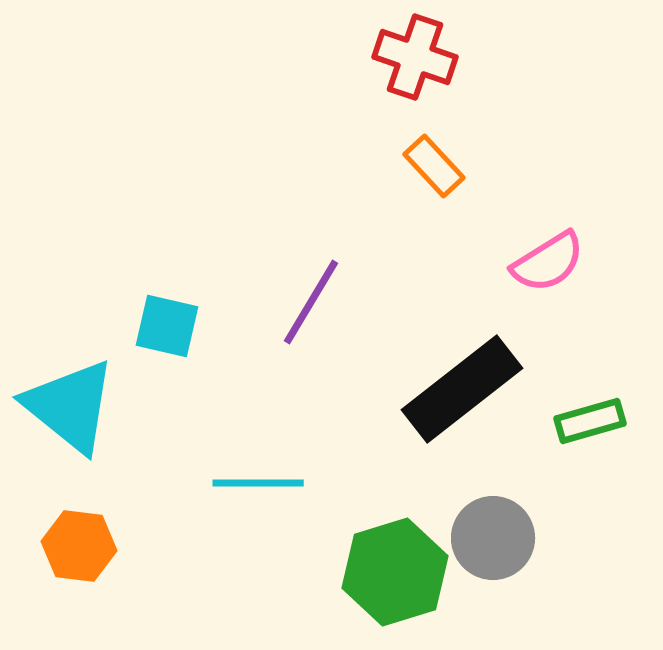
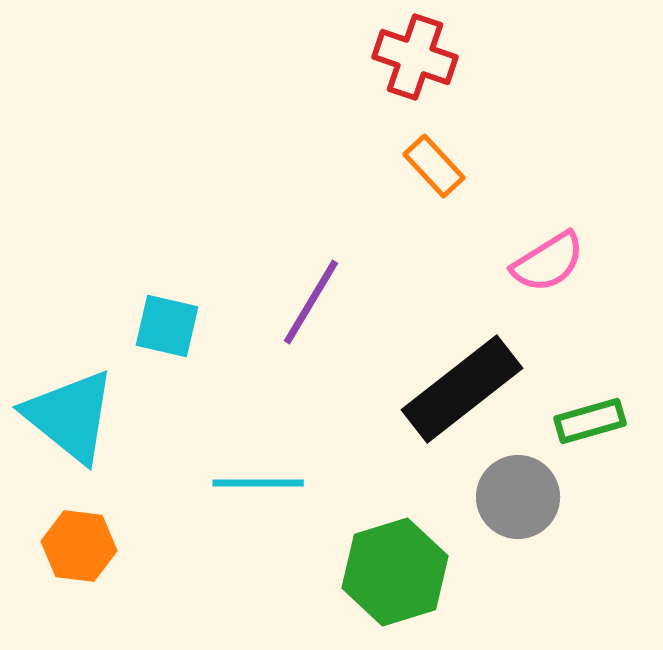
cyan triangle: moved 10 px down
gray circle: moved 25 px right, 41 px up
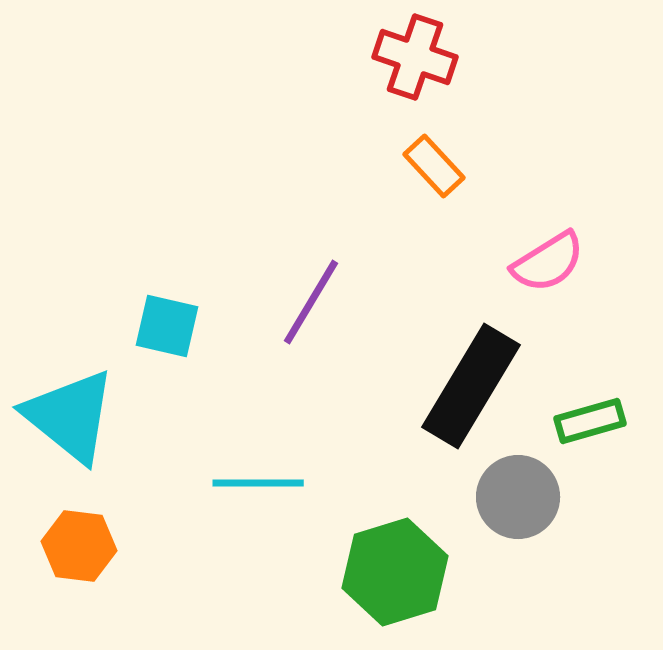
black rectangle: moved 9 px right, 3 px up; rotated 21 degrees counterclockwise
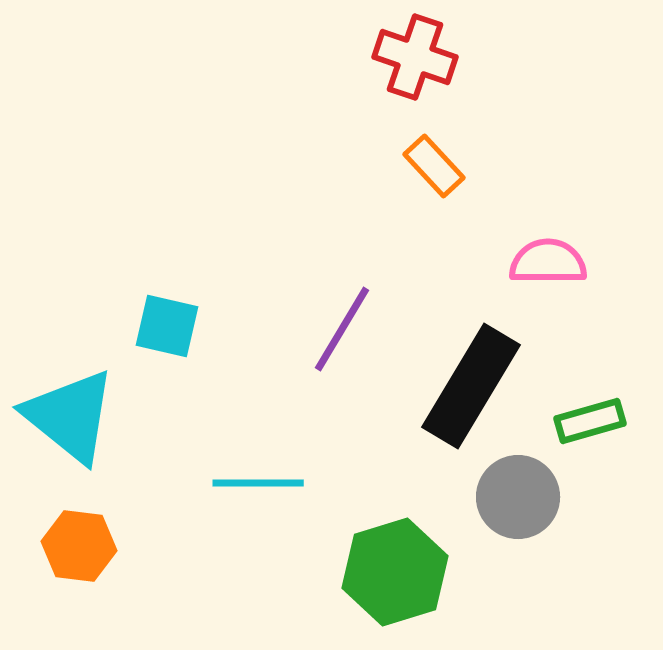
pink semicircle: rotated 148 degrees counterclockwise
purple line: moved 31 px right, 27 px down
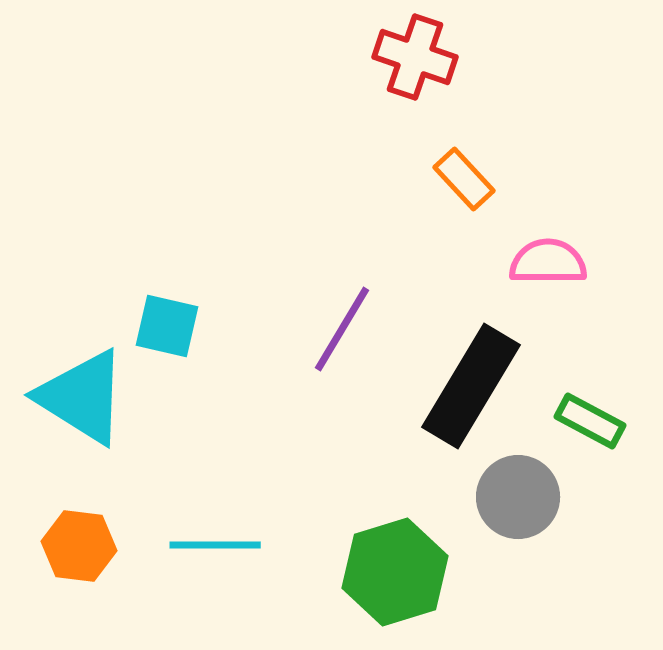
orange rectangle: moved 30 px right, 13 px down
cyan triangle: moved 12 px right, 19 px up; rotated 7 degrees counterclockwise
green rectangle: rotated 44 degrees clockwise
cyan line: moved 43 px left, 62 px down
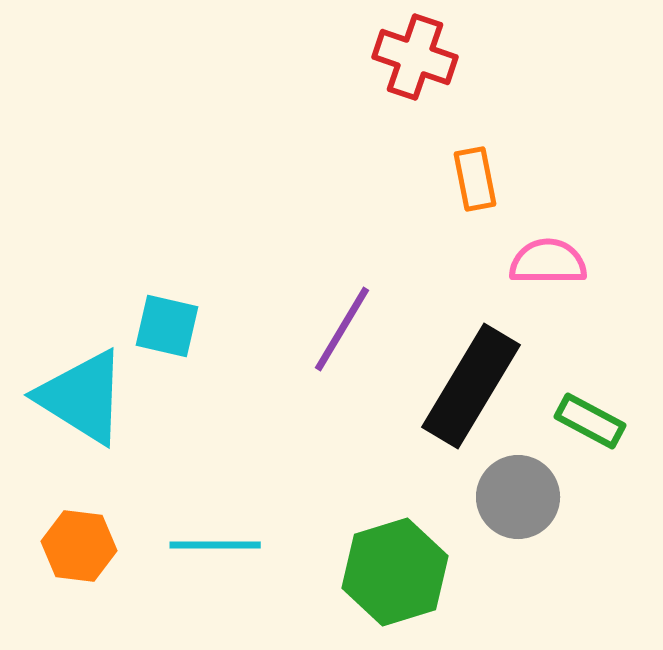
orange rectangle: moved 11 px right; rotated 32 degrees clockwise
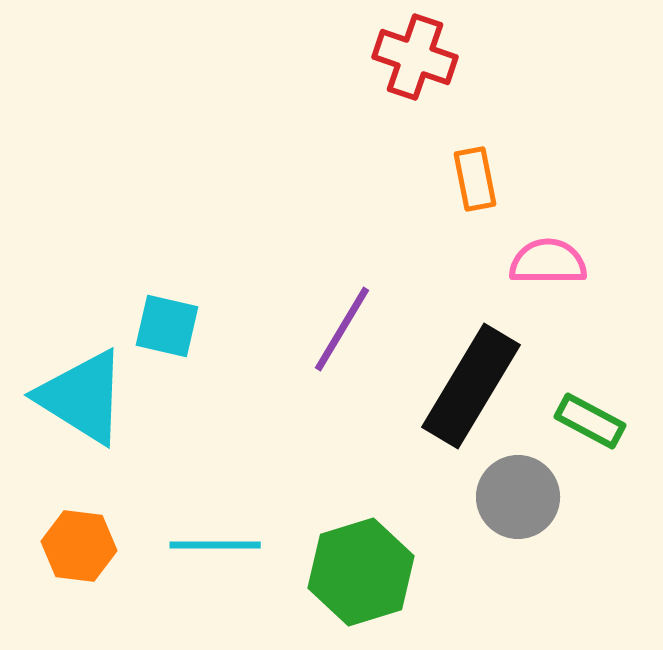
green hexagon: moved 34 px left
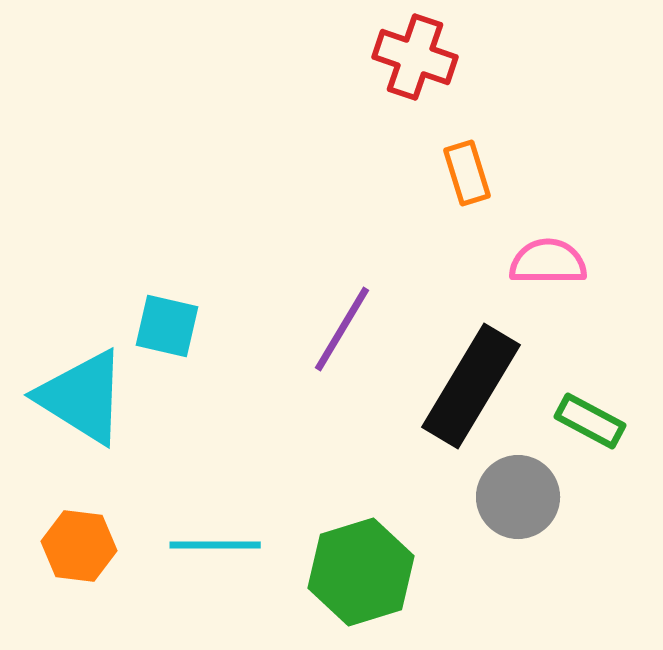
orange rectangle: moved 8 px left, 6 px up; rotated 6 degrees counterclockwise
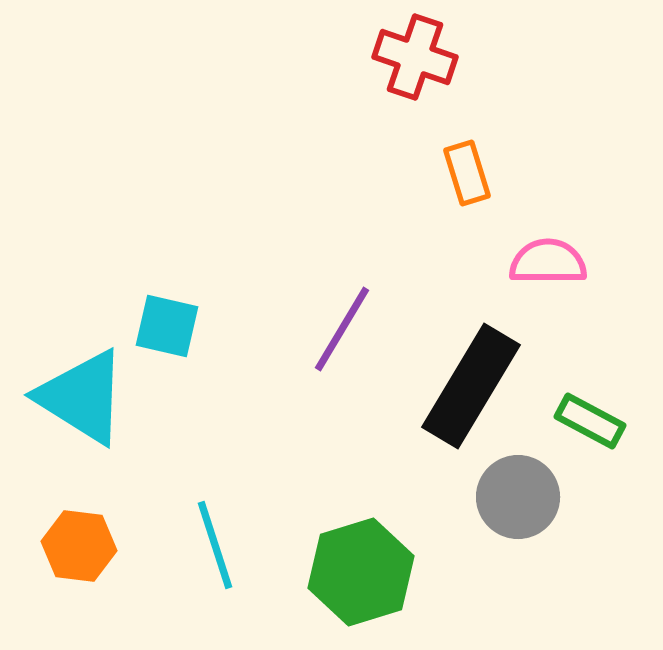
cyan line: rotated 72 degrees clockwise
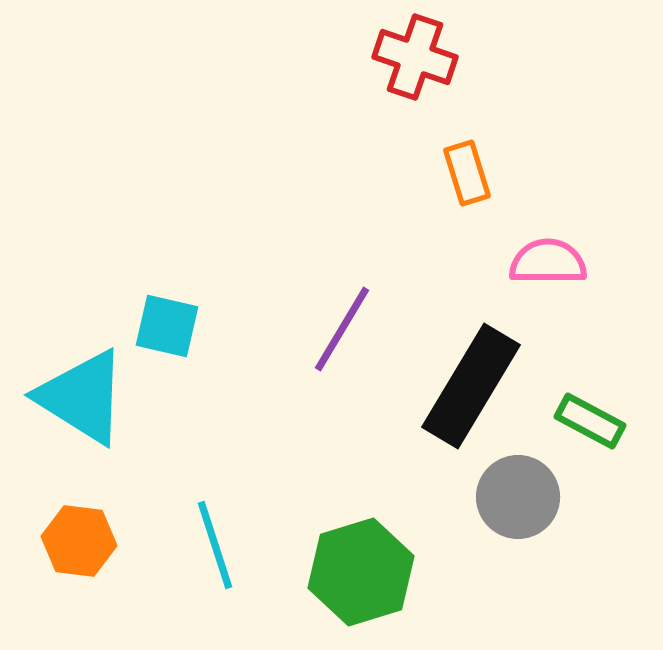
orange hexagon: moved 5 px up
